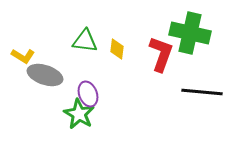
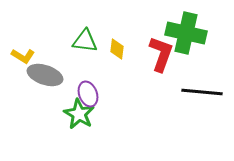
green cross: moved 4 px left
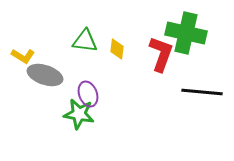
green star: rotated 20 degrees counterclockwise
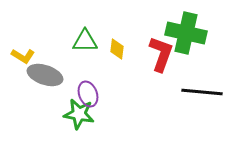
green triangle: rotated 8 degrees counterclockwise
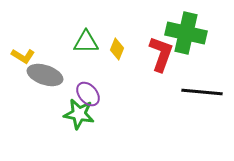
green triangle: moved 1 px right, 1 px down
yellow diamond: rotated 15 degrees clockwise
purple ellipse: rotated 20 degrees counterclockwise
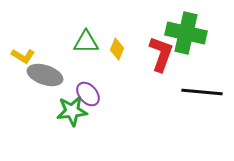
green star: moved 7 px left, 3 px up; rotated 16 degrees counterclockwise
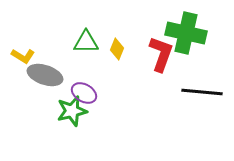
purple ellipse: moved 4 px left, 1 px up; rotated 20 degrees counterclockwise
green star: rotated 8 degrees counterclockwise
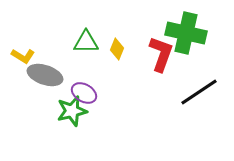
black line: moved 3 px left; rotated 39 degrees counterclockwise
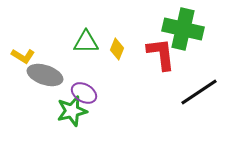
green cross: moved 3 px left, 4 px up
red L-shape: rotated 27 degrees counterclockwise
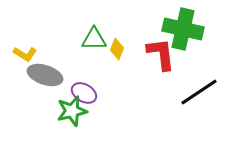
green triangle: moved 8 px right, 3 px up
yellow L-shape: moved 2 px right, 2 px up
